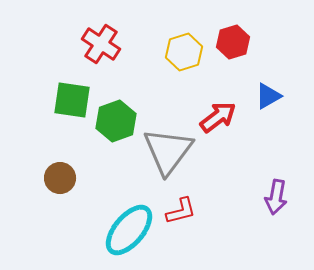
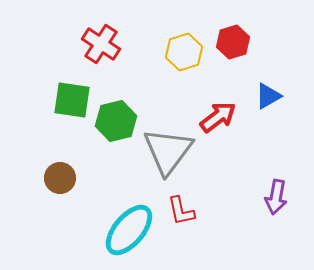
green hexagon: rotated 6 degrees clockwise
red L-shape: rotated 92 degrees clockwise
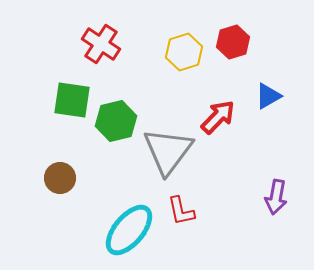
red arrow: rotated 9 degrees counterclockwise
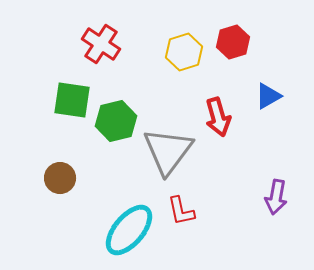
red arrow: rotated 120 degrees clockwise
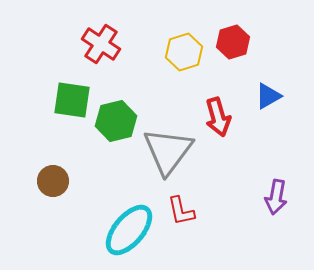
brown circle: moved 7 px left, 3 px down
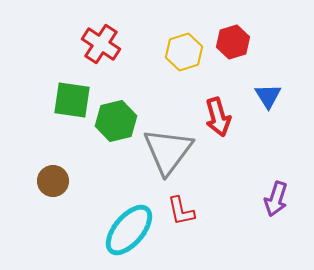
blue triangle: rotated 32 degrees counterclockwise
purple arrow: moved 2 px down; rotated 8 degrees clockwise
